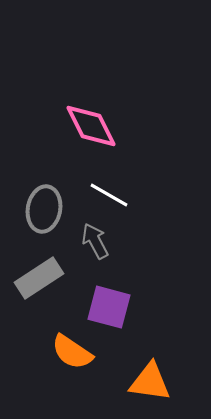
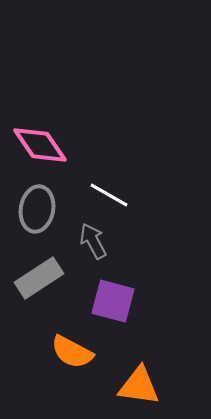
pink diamond: moved 51 px left, 19 px down; rotated 8 degrees counterclockwise
gray ellipse: moved 7 px left
gray arrow: moved 2 px left
purple square: moved 4 px right, 6 px up
orange semicircle: rotated 6 degrees counterclockwise
orange triangle: moved 11 px left, 4 px down
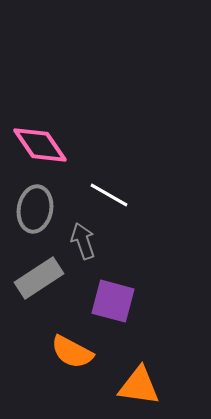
gray ellipse: moved 2 px left
gray arrow: moved 10 px left; rotated 9 degrees clockwise
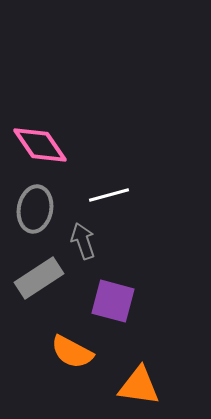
white line: rotated 45 degrees counterclockwise
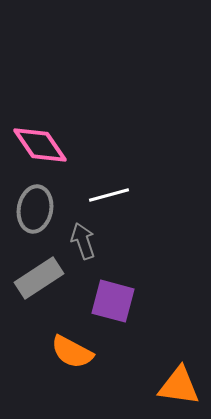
orange triangle: moved 40 px right
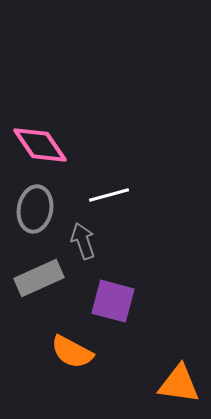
gray rectangle: rotated 9 degrees clockwise
orange triangle: moved 2 px up
